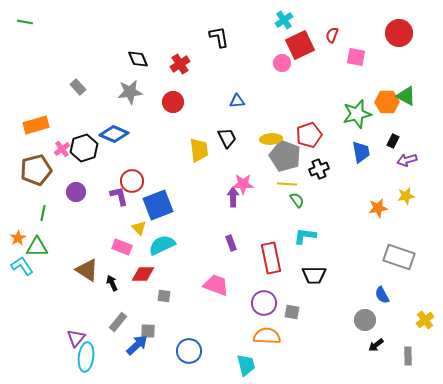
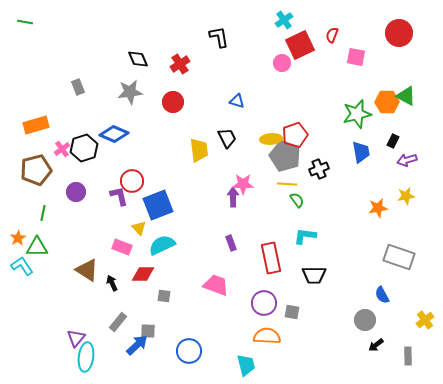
gray rectangle at (78, 87): rotated 21 degrees clockwise
blue triangle at (237, 101): rotated 21 degrees clockwise
red pentagon at (309, 135): moved 14 px left
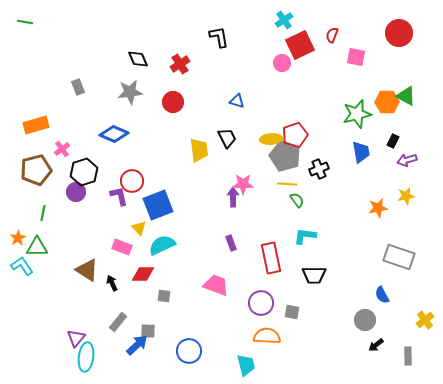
black hexagon at (84, 148): moved 24 px down
purple circle at (264, 303): moved 3 px left
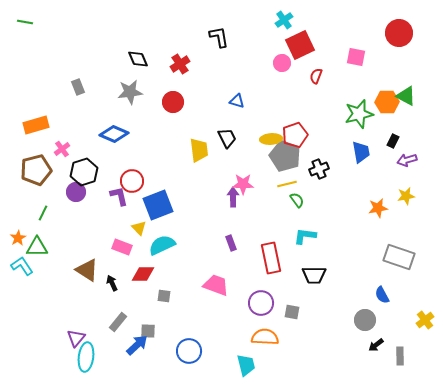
red semicircle at (332, 35): moved 16 px left, 41 px down
green star at (357, 114): moved 2 px right
yellow line at (287, 184): rotated 18 degrees counterclockwise
green line at (43, 213): rotated 14 degrees clockwise
orange semicircle at (267, 336): moved 2 px left, 1 px down
gray rectangle at (408, 356): moved 8 px left
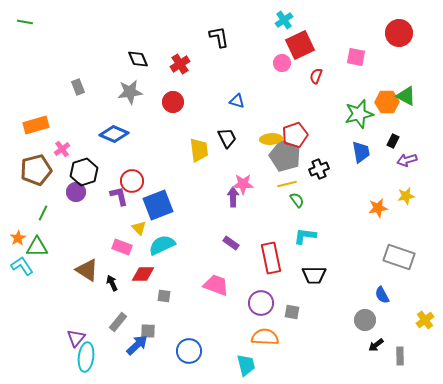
purple rectangle at (231, 243): rotated 35 degrees counterclockwise
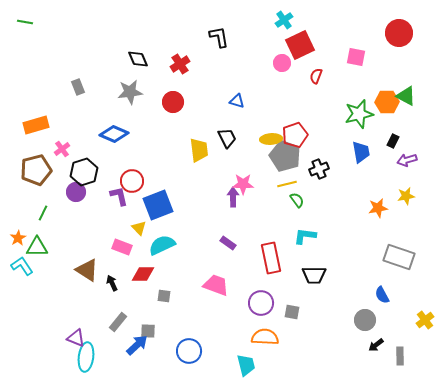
purple rectangle at (231, 243): moved 3 px left
purple triangle at (76, 338): rotated 48 degrees counterclockwise
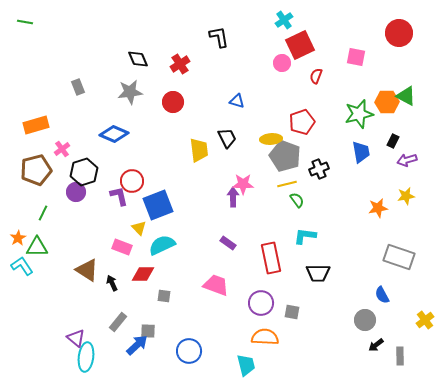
red pentagon at (295, 135): moved 7 px right, 13 px up
black trapezoid at (314, 275): moved 4 px right, 2 px up
purple triangle at (76, 338): rotated 18 degrees clockwise
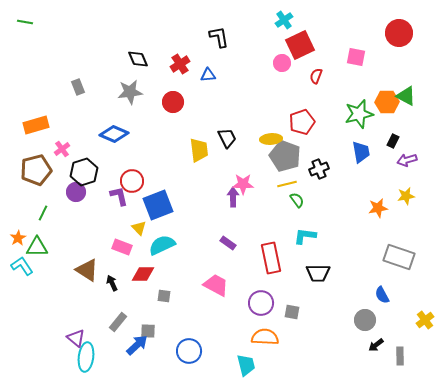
blue triangle at (237, 101): moved 29 px left, 26 px up; rotated 21 degrees counterclockwise
pink trapezoid at (216, 285): rotated 8 degrees clockwise
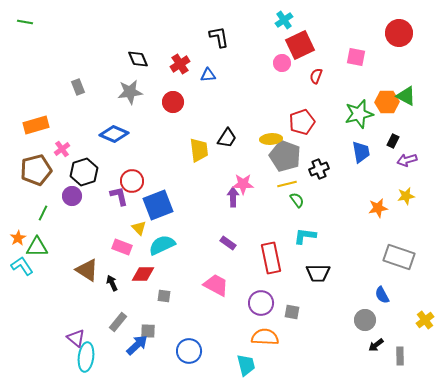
black trapezoid at (227, 138): rotated 60 degrees clockwise
purple circle at (76, 192): moved 4 px left, 4 px down
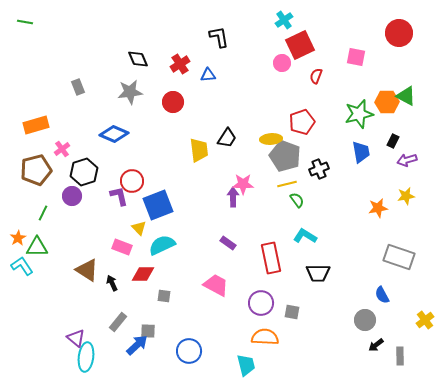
cyan L-shape at (305, 236): rotated 25 degrees clockwise
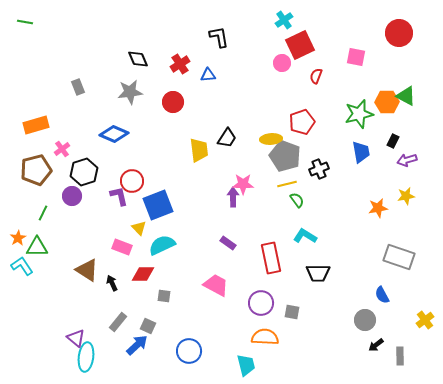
gray square at (148, 331): moved 5 px up; rotated 21 degrees clockwise
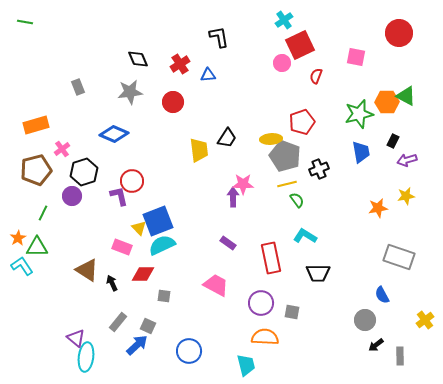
blue square at (158, 205): moved 16 px down
